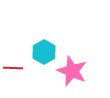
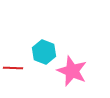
cyan hexagon: rotated 10 degrees counterclockwise
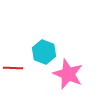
pink star: moved 4 px left, 3 px down
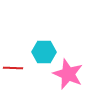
cyan hexagon: rotated 20 degrees counterclockwise
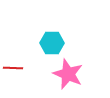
cyan hexagon: moved 8 px right, 9 px up
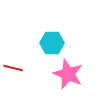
red line: rotated 12 degrees clockwise
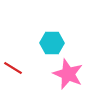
red line: rotated 18 degrees clockwise
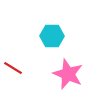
cyan hexagon: moved 7 px up
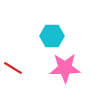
pink star: moved 3 px left, 6 px up; rotated 24 degrees counterclockwise
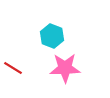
cyan hexagon: rotated 20 degrees clockwise
